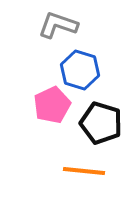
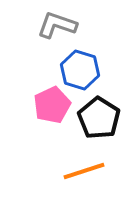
gray L-shape: moved 1 px left
black pentagon: moved 2 px left, 5 px up; rotated 15 degrees clockwise
orange line: rotated 24 degrees counterclockwise
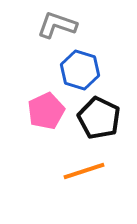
pink pentagon: moved 6 px left, 6 px down
black pentagon: rotated 6 degrees counterclockwise
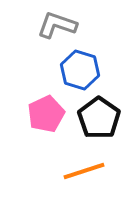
pink pentagon: moved 3 px down
black pentagon: rotated 9 degrees clockwise
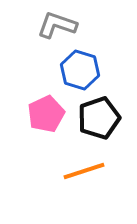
black pentagon: rotated 18 degrees clockwise
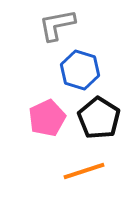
gray L-shape: rotated 30 degrees counterclockwise
pink pentagon: moved 1 px right, 4 px down
black pentagon: rotated 21 degrees counterclockwise
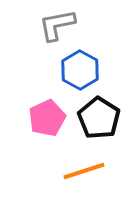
blue hexagon: rotated 12 degrees clockwise
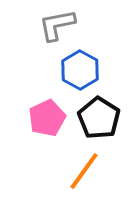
orange line: rotated 36 degrees counterclockwise
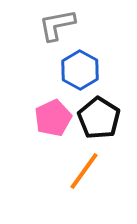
pink pentagon: moved 6 px right
